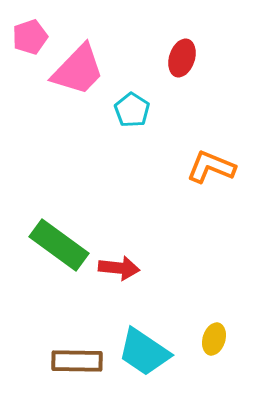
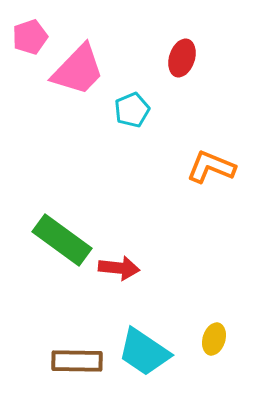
cyan pentagon: rotated 16 degrees clockwise
green rectangle: moved 3 px right, 5 px up
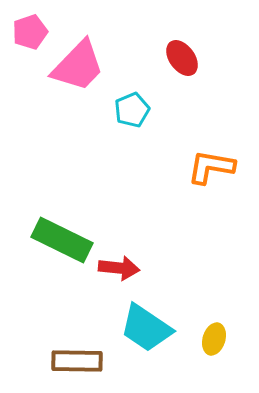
pink pentagon: moved 5 px up
red ellipse: rotated 54 degrees counterclockwise
pink trapezoid: moved 4 px up
orange L-shape: rotated 12 degrees counterclockwise
green rectangle: rotated 10 degrees counterclockwise
cyan trapezoid: moved 2 px right, 24 px up
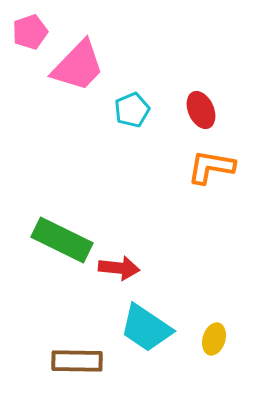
red ellipse: moved 19 px right, 52 px down; rotated 12 degrees clockwise
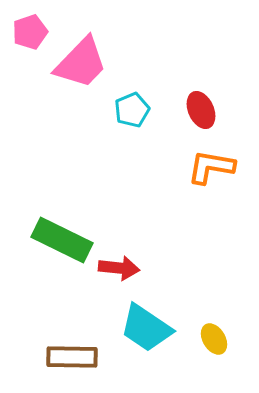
pink trapezoid: moved 3 px right, 3 px up
yellow ellipse: rotated 48 degrees counterclockwise
brown rectangle: moved 5 px left, 4 px up
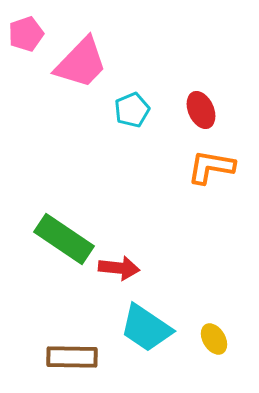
pink pentagon: moved 4 px left, 2 px down
green rectangle: moved 2 px right, 1 px up; rotated 8 degrees clockwise
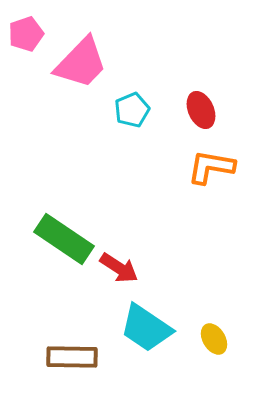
red arrow: rotated 27 degrees clockwise
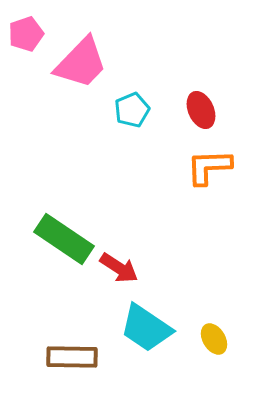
orange L-shape: moved 2 px left; rotated 12 degrees counterclockwise
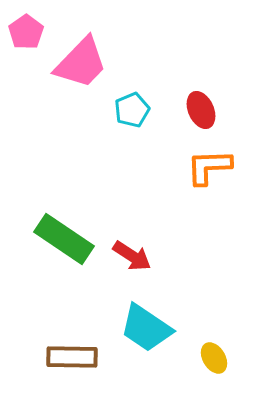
pink pentagon: moved 2 px up; rotated 16 degrees counterclockwise
red arrow: moved 13 px right, 12 px up
yellow ellipse: moved 19 px down
